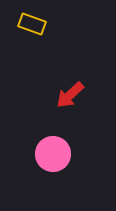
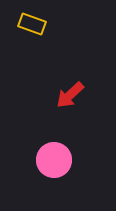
pink circle: moved 1 px right, 6 px down
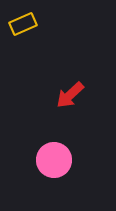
yellow rectangle: moved 9 px left; rotated 44 degrees counterclockwise
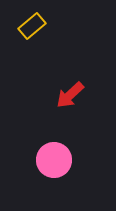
yellow rectangle: moved 9 px right, 2 px down; rotated 16 degrees counterclockwise
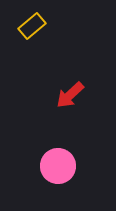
pink circle: moved 4 px right, 6 px down
